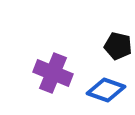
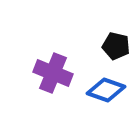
black pentagon: moved 2 px left
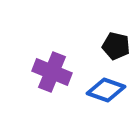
purple cross: moved 1 px left, 1 px up
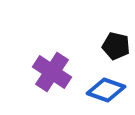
purple cross: rotated 12 degrees clockwise
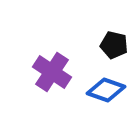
black pentagon: moved 2 px left, 1 px up
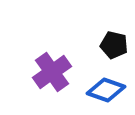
purple cross: rotated 21 degrees clockwise
